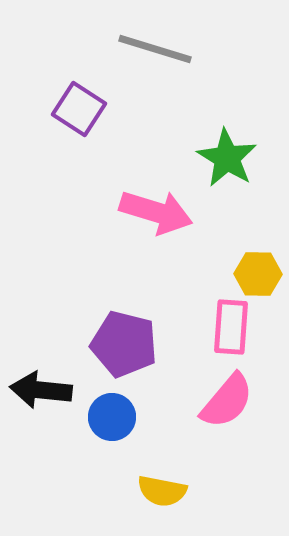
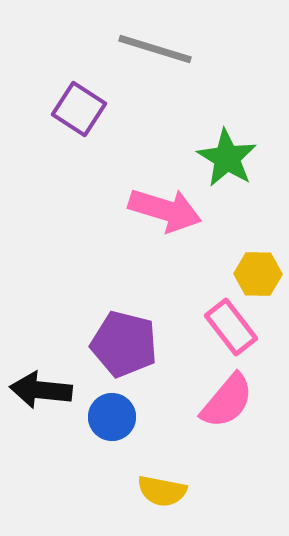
pink arrow: moved 9 px right, 2 px up
pink rectangle: rotated 42 degrees counterclockwise
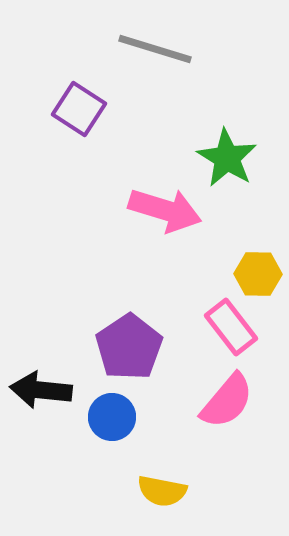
purple pentagon: moved 5 px right, 3 px down; rotated 24 degrees clockwise
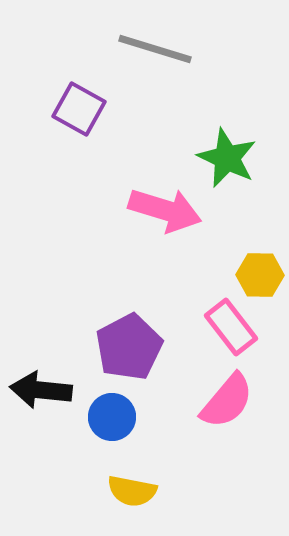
purple square: rotated 4 degrees counterclockwise
green star: rotated 6 degrees counterclockwise
yellow hexagon: moved 2 px right, 1 px down
purple pentagon: rotated 6 degrees clockwise
yellow semicircle: moved 30 px left
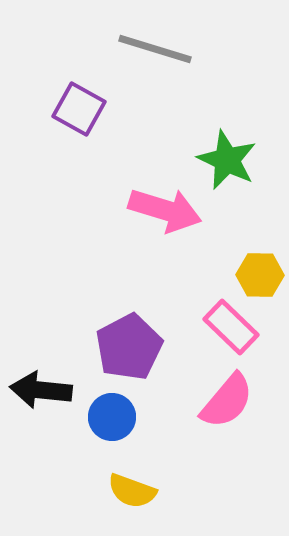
green star: moved 2 px down
pink rectangle: rotated 8 degrees counterclockwise
yellow semicircle: rotated 9 degrees clockwise
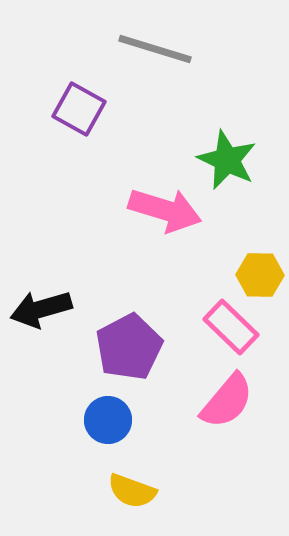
black arrow: moved 81 px up; rotated 22 degrees counterclockwise
blue circle: moved 4 px left, 3 px down
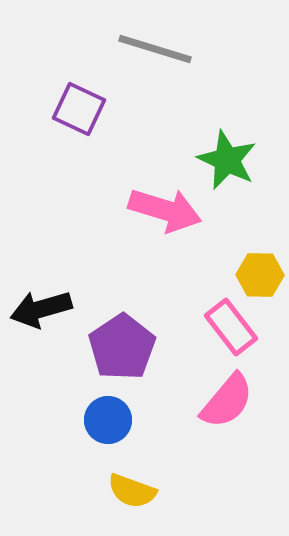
purple square: rotated 4 degrees counterclockwise
pink rectangle: rotated 8 degrees clockwise
purple pentagon: moved 7 px left; rotated 6 degrees counterclockwise
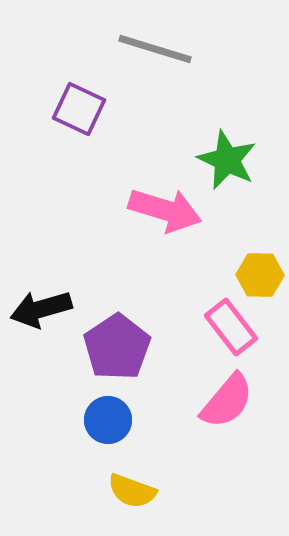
purple pentagon: moved 5 px left
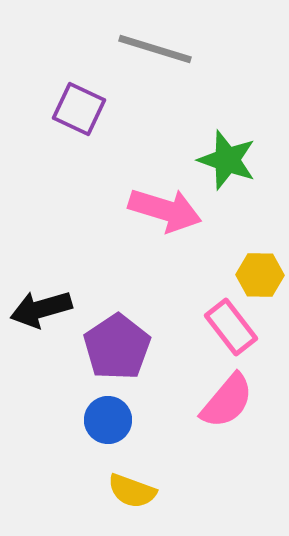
green star: rotated 6 degrees counterclockwise
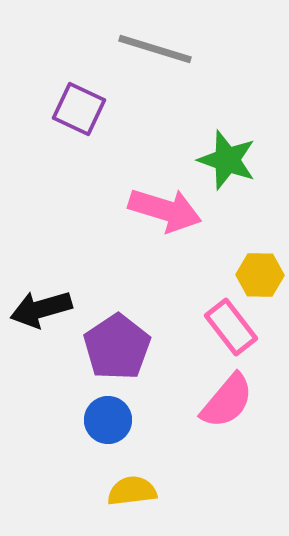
yellow semicircle: rotated 153 degrees clockwise
